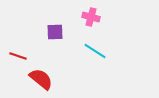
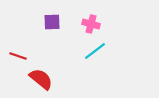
pink cross: moved 7 px down
purple square: moved 3 px left, 10 px up
cyan line: rotated 70 degrees counterclockwise
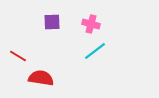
red line: rotated 12 degrees clockwise
red semicircle: moved 1 px up; rotated 30 degrees counterclockwise
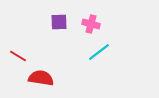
purple square: moved 7 px right
cyan line: moved 4 px right, 1 px down
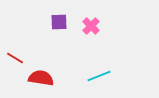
pink cross: moved 2 px down; rotated 30 degrees clockwise
cyan line: moved 24 px down; rotated 15 degrees clockwise
red line: moved 3 px left, 2 px down
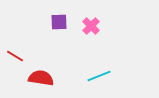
red line: moved 2 px up
